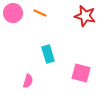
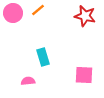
orange line: moved 2 px left, 3 px up; rotated 64 degrees counterclockwise
cyan rectangle: moved 5 px left, 3 px down
pink square: moved 3 px right, 2 px down; rotated 12 degrees counterclockwise
pink semicircle: rotated 112 degrees counterclockwise
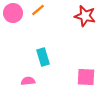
pink square: moved 2 px right, 2 px down
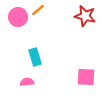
pink circle: moved 5 px right, 4 px down
cyan rectangle: moved 8 px left
pink semicircle: moved 1 px left, 1 px down
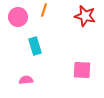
orange line: moved 6 px right; rotated 32 degrees counterclockwise
cyan rectangle: moved 11 px up
pink square: moved 4 px left, 7 px up
pink semicircle: moved 1 px left, 2 px up
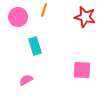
red star: moved 1 px down
pink semicircle: rotated 24 degrees counterclockwise
